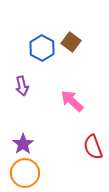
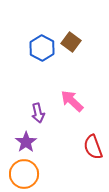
purple arrow: moved 16 px right, 27 px down
purple star: moved 3 px right, 2 px up
orange circle: moved 1 px left, 1 px down
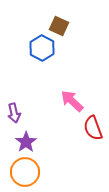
brown square: moved 12 px left, 16 px up; rotated 12 degrees counterclockwise
purple arrow: moved 24 px left
red semicircle: moved 19 px up
orange circle: moved 1 px right, 2 px up
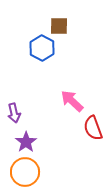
brown square: rotated 24 degrees counterclockwise
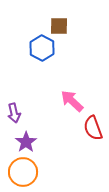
orange circle: moved 2 px left
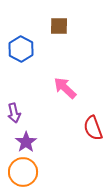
blue hexagon: moved 21 px left, 1 px down
pink arrow: moved 7 px left, 13 px up
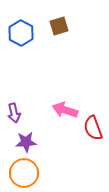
brown square: rotated 18 degrees counterclockwise
blue hexagon: moved 16 px up
pink arrow: moved 22 px down; rotated 25 degrees counterclockwise
purple star: rotated 30 degrees clockwise
orange circle: moved 1 px right, 1 px down
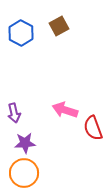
brown square: rotated 12 degrees counterclockwise
purple star: moved 1 px left, 1 px down
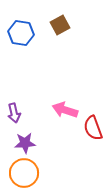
brown square: moved 1 px right, 1 px up
blue hexagon: rotated 20 degrees counterclockwise
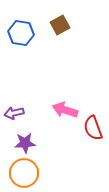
purple arrow: rotated 90 degrees clockwise
